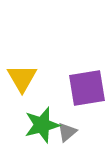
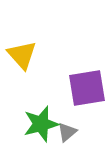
yellow triangle: moved 23 px up; rotated 12 degrees counterclockwise
green star: moved 1 px left, 1 px up
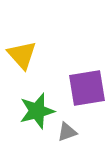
green star: moved 4 px left, 13 px up
gray triangle: rotated 20 degrees clockwise
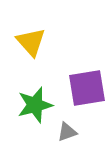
yellow triangle: moved 9 px right, 13 px up
green star: moved 2 px left, 6 px up
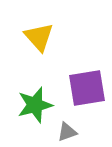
yellow triangle: moved 8 px right, 5 px up
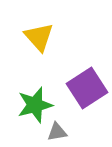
purple square: rotated 24 degrees counterclockwise
gray triangle: moved 10 px left; rotated 10 degrees clockwise
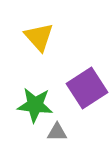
green star: rotated 21 degrees clockwise
gray triangle: rotated 10 degrees clockwise
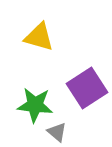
yellow triangle: rotated 32 degrees counterclockwise
gray triangle: rotated 40 degrees clockwise
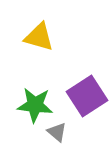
purple square: moved 8 px down
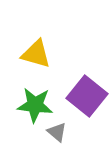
yellow triangle: moved 3 px left, 17 px down
purple square: rotated 18 degrees counterclockwise
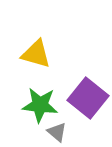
purple square: moved 1 px right, 2 px down
green star: moved 5 px right
